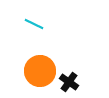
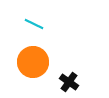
orange circle: moved 7 px left, 9 px up
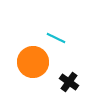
cyan line: moved 22 px right, 14 px down
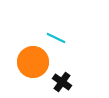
black cross: moved 7 px left
